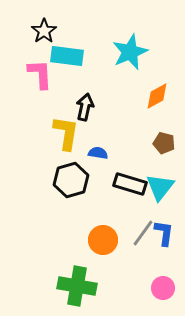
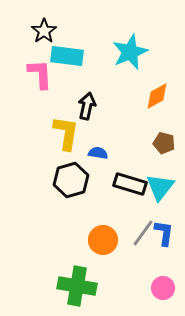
black arrow: moved 2 px right, 1 px up
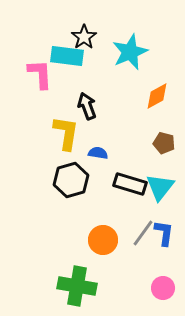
black star: moved 40 px right, 6 px down
black arrow: rotated 32 degrees counterclockwise
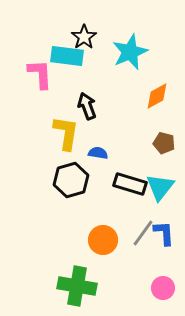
blue L-shape: rotated 12 degrees counterclockwise
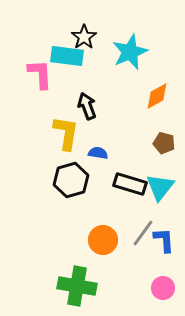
blue L-shape: moved 7 px down
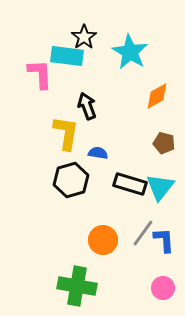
cyan star: rotated 18 degrees counterclockwise
